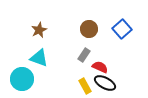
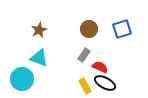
blue square: rotated 24 degrees clockwise
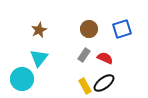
cyan triangle: rotated 48 degrees clockwise
red semicircle: moved 5 px right, 9 px up
black ellipse: moved 1 px left; rotated 65 degrees counterclockwise
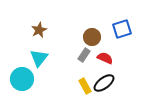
brown circle: moved 3 px right, 8 px down
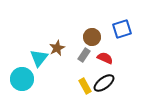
brown star: moved 18 px right, 18 px down
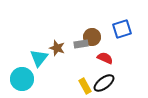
brown star: rotated 28 degrees counterclockwise
gray rectangle: moved 3 px left, 11 px up; rotated 48 degrees clockwise
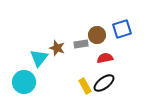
brown circle: moved 5 px right, 2 px up
red semicircle: rotated 35 degrees counterclockwise
cyan circle: moved 2 px right, 3 px down
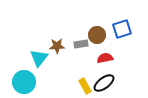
brown star: moved 2 px up; rotated 21 degrees counterclockwise
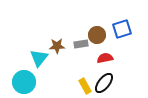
black ellipse: rotated 15 degrees counterclockwise
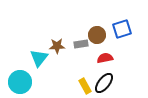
cyan circle: moved 4 px left
